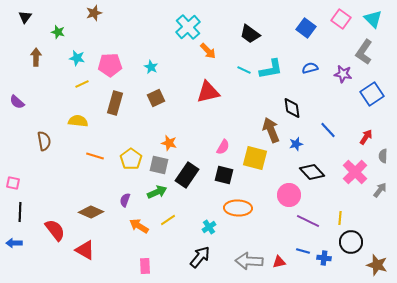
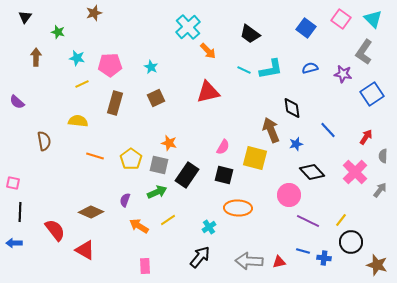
yellow line at (340, 218): moved 1 px right, 2 px down; rotated 32 degrees clockwise
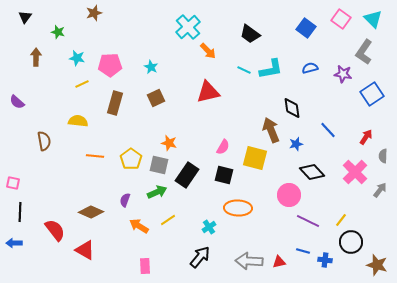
orange line at (95, 156): rotated 12 degrees counterclockwise
blue cross at (324, 258): moved 1 px right, 2 px down
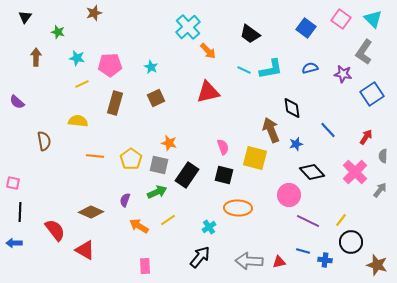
pink semicircle at (223, 147): rotated 49 degrees counterclockwise
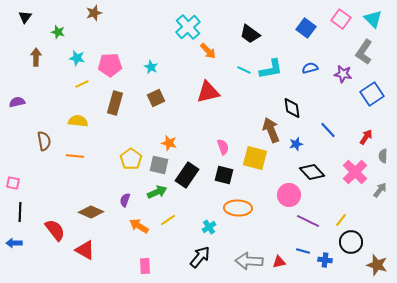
purple semicircle at (17, 102): rotated 126 degrees clockwise
orange line at (95, 156): moved 20 px left
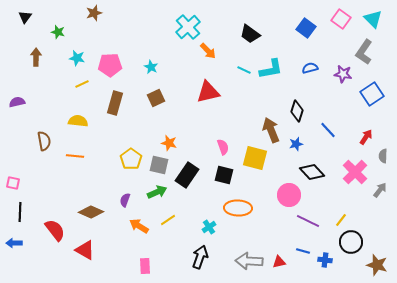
black diamond at (292, 108): moved 5 px right, 3 px down; rotated 25 degrees clockwise
black arrow at (200, 257): rotated 20 degrees counterclockwise
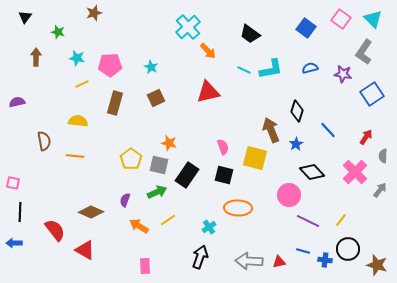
blue star at (296, 144): rotated 16 degrees counterclockwise
black circle at (351, 242): moved 3 px left, 7 px down
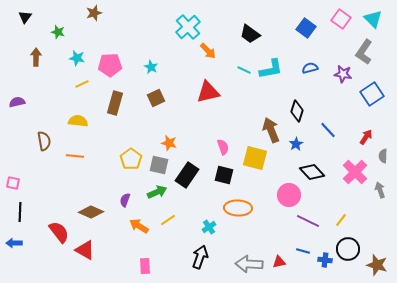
gray arrow at (380, 190): rotated 56 degrees counterclockwise
red semicircle at (55, 230): moved 4 px right, 2 px down
gray arrow at (249, 261): moved 3 px down
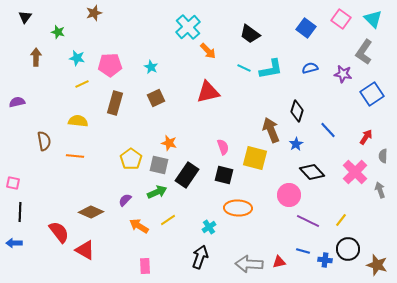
cyan line at (244, 70): moved 2 px up
purple semicircle at (125, 200): rotated 24 degrees clockwise
